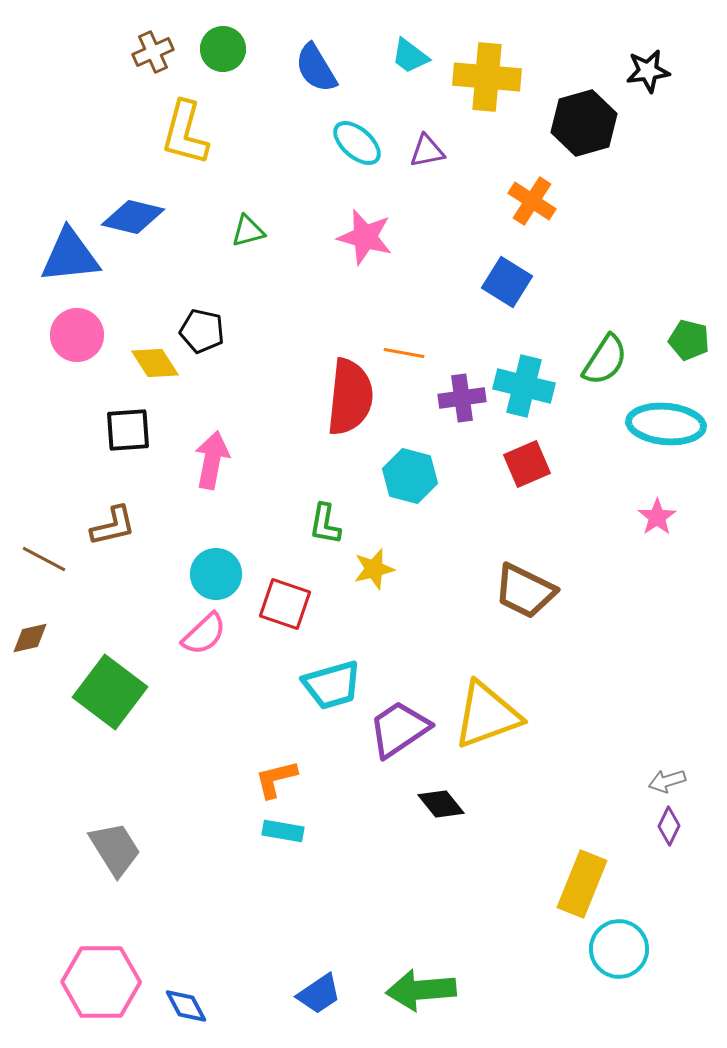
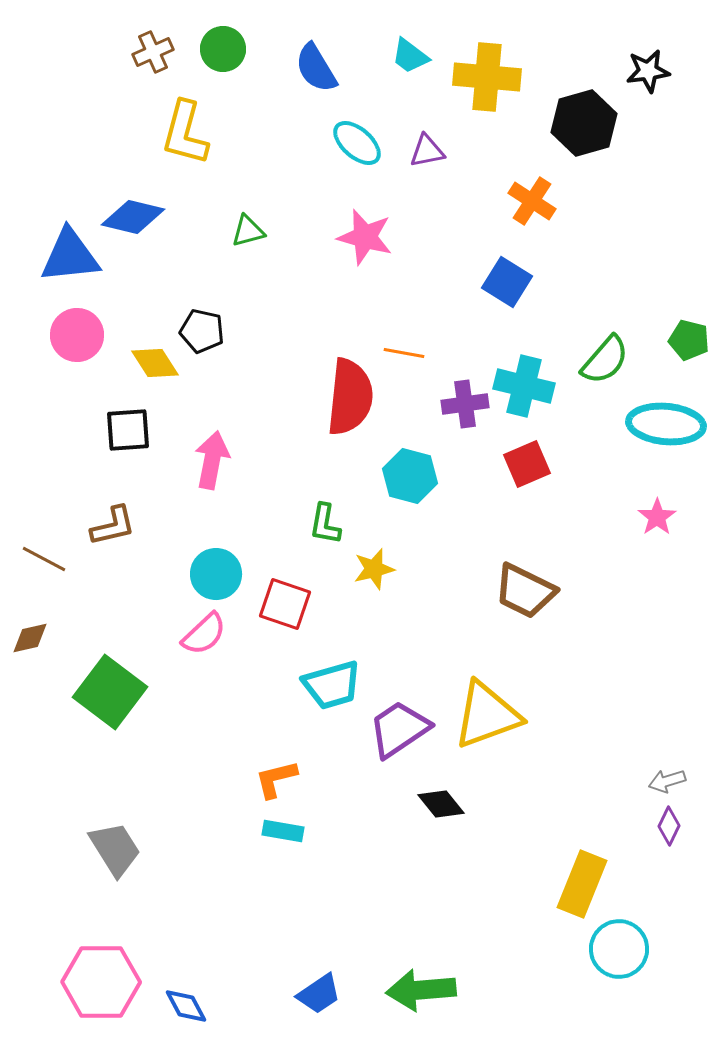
green semicircle at (605, 360): rotated 8 degrees clockwise
purple cross at (462, 398): moved 3 px right, 6 px down
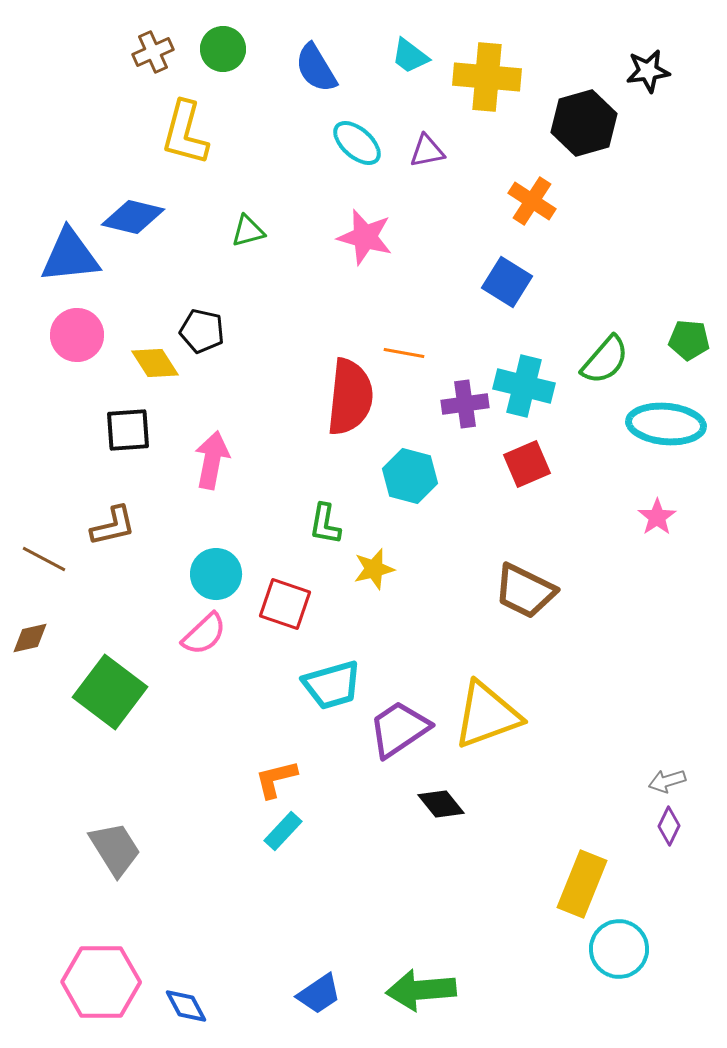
green pentagon at (689, 340): rotated 9 degrees counterclockwise
cyan rectangle at (283, 831): rotated 57 degrees counterclockwise
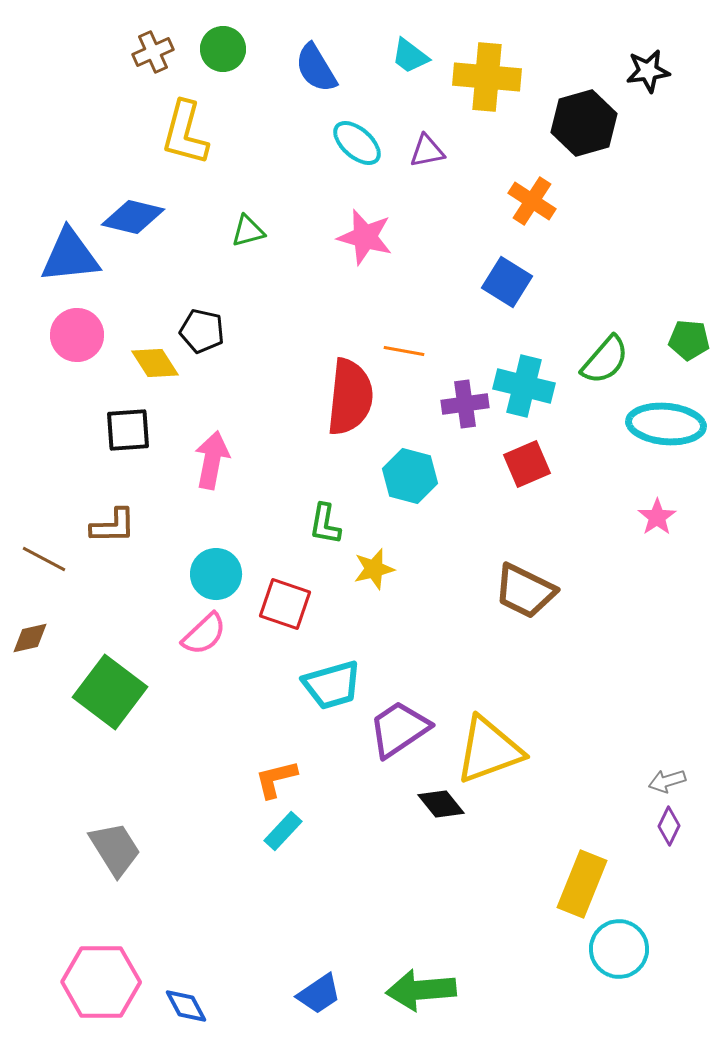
orange line at (404, 353): moved 2 px up
brown L-shape at (113, 526): rotated 12 degrees clockwise
yellow triangle at (487, 715): moved 2 px right, 35 px down
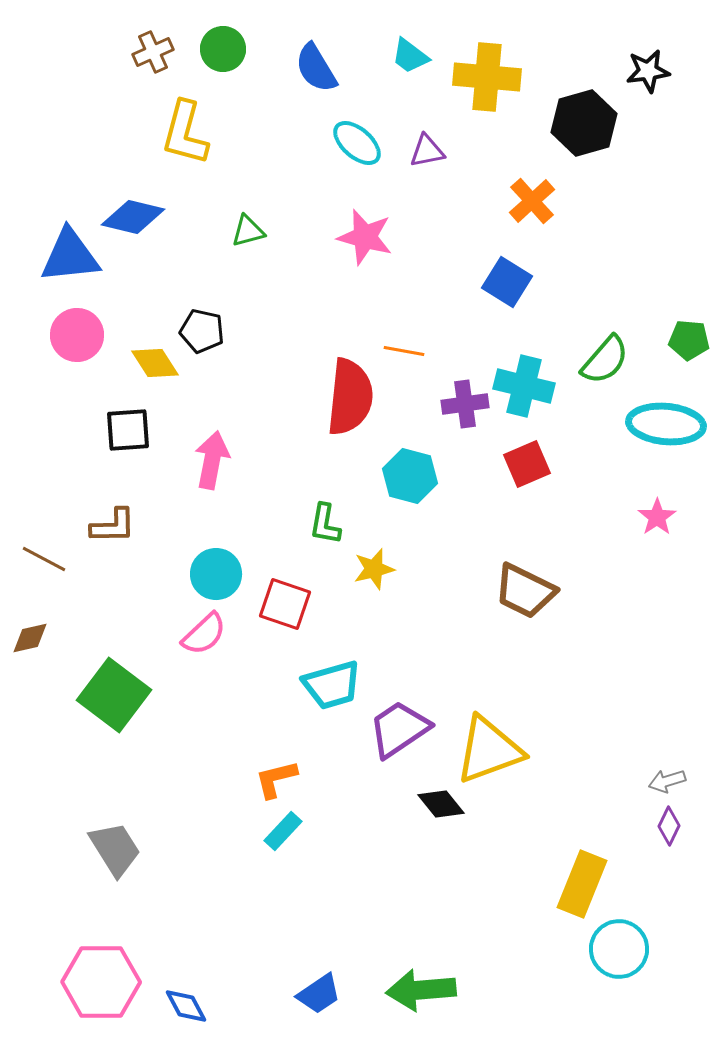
orange cross at (532, 201): rotated 15 degrees clockwise
green square at (110, 692): moved 4 px right, 3 px down
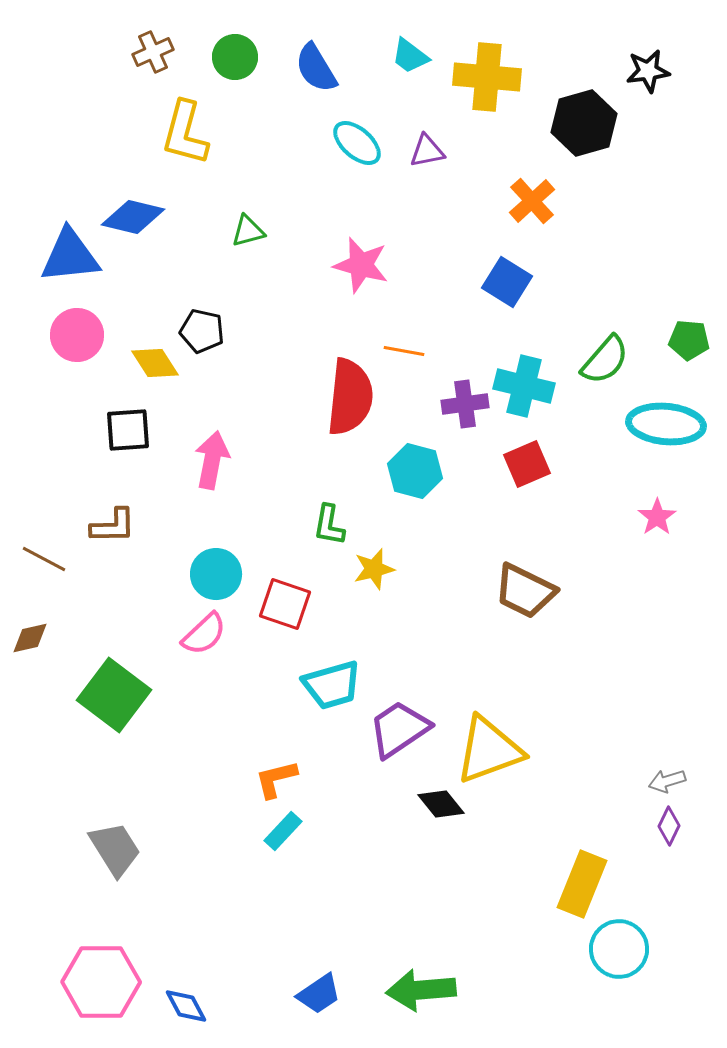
green circle at (223, 49): moved 12 px right, 8 px down
pink star at (365, 237): moved 4 px left, 28 px down
cyan hexagon at (410, 476): moved 5 px right, 5 px up
green L-shape at (325, 524): moved 4 px right, 1 px down
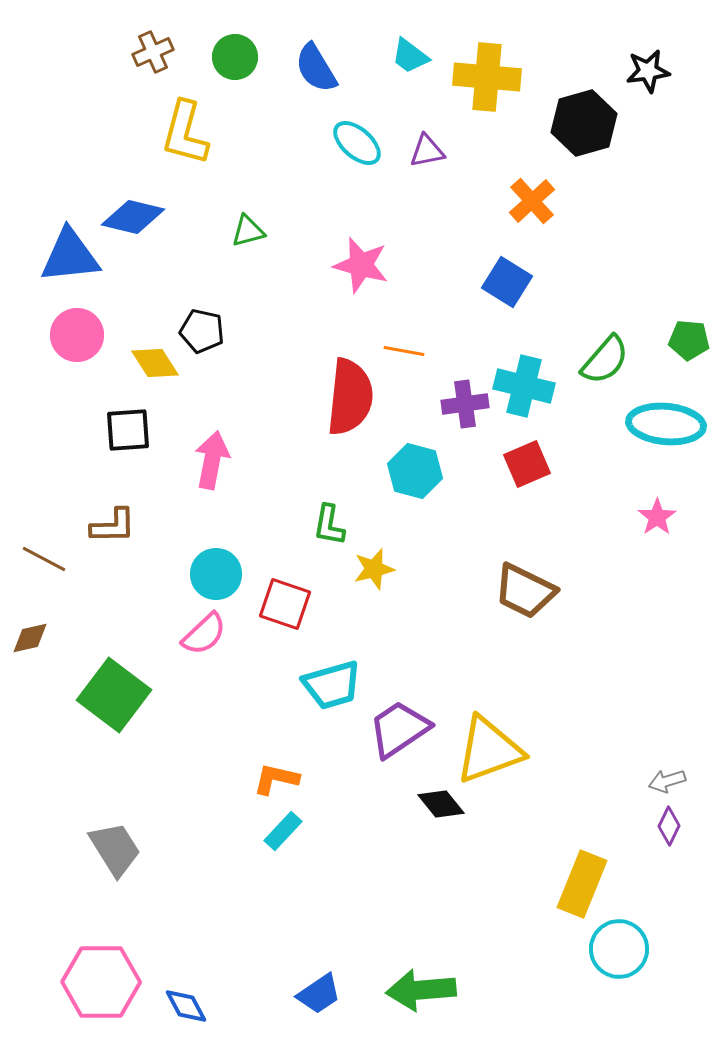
orange L-shape at (276, 779): rotated 27 degrees clockwise
